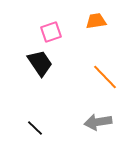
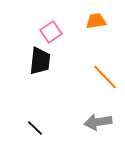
pink square: rotated 15 degrees counterclockwise
black trapezoid: moved 2 px up; rotated 40 degrees clockwise
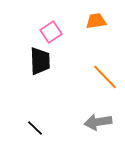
black trapezoid: rotated 8 degrees counterclockwise
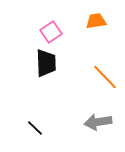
black trapezoid: moved 6 px right, 2 px down
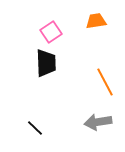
orange line: moved 5 px down; rotated 16 degrees clockwise
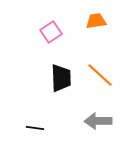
black trapezoid: moved 15 px right, 15 px down
orange line: moved 5 px left, 7 px up; rotated 20 degrees counterclockwise
gray arrow: moved 1 px up; rotated 8 degrees clockwise
black line: rotated 36 degrees counterclockwise
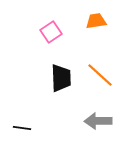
black line: moved 13 px left
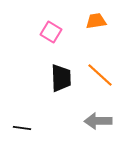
pink square: rotated 25 degrees counterclockwise
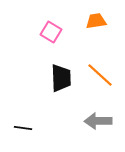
black line: moved 1 px right
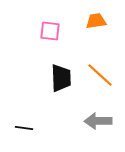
pink square: moved 1 px left, 1 px up; rotated 25 degrees counterclockwise
black line: moved 1 px right
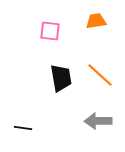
black trapezoid: rotated 8 degrees counterclockwise
black line: moved 1 px left
